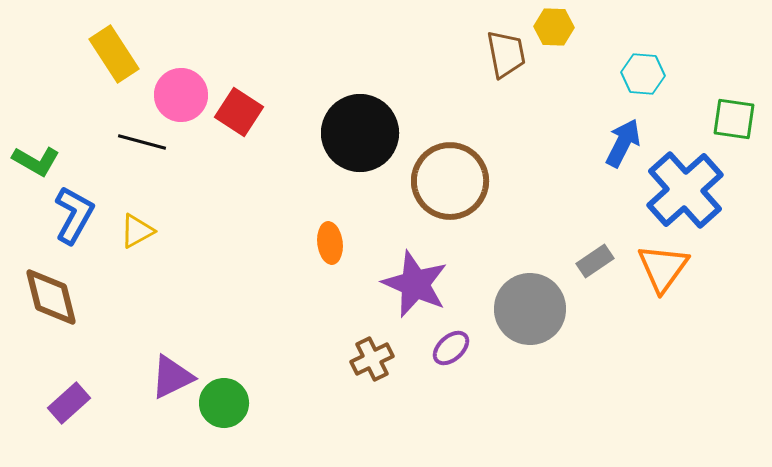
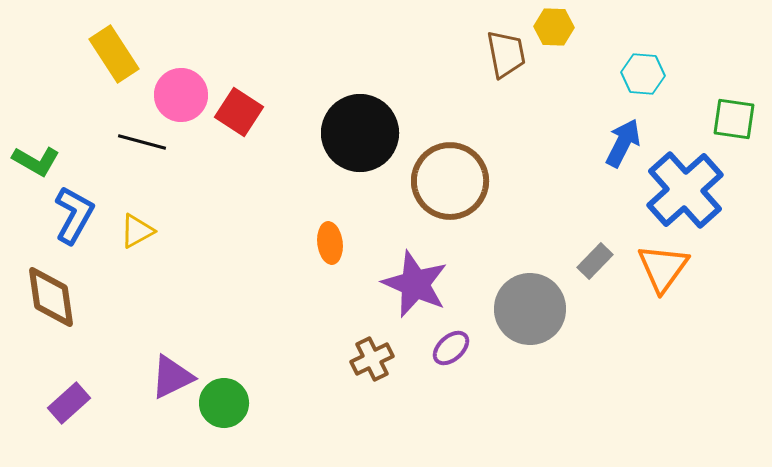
gray rectangle: rotated 12 degrees counterclockwise
brown diamond: rotated 6 degrees clockwise
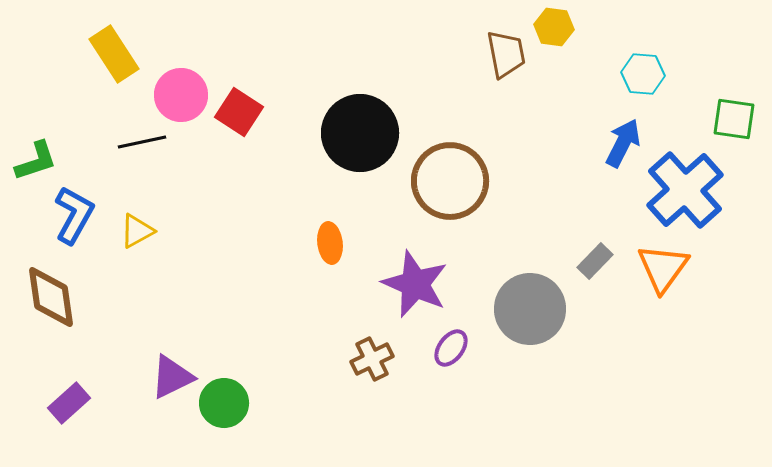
yellow hexagon: rotated 6 degrees clockwise
black line: rotated 27 degrees counterclockwise
green L-shape: rotated 48 degrees counterclockwise
purple ellipse: rotated 12 degrees counterclockwise
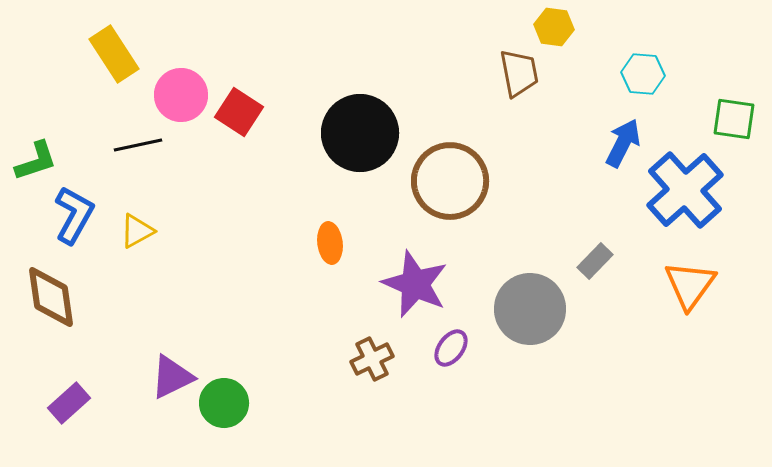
brown trapezoid: moved 13 px right, 19 px down
black line: moved 4 px left, 3 px down
orange triangle: moved 27 px right, 17 px down
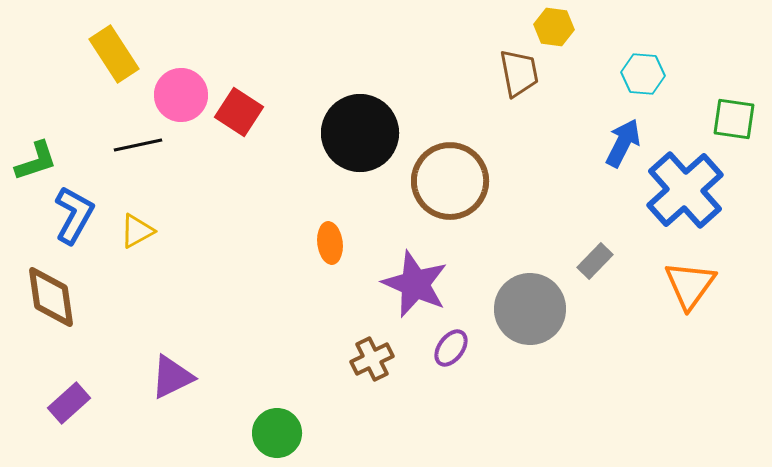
green circle: moved 53 px right, 30 px down
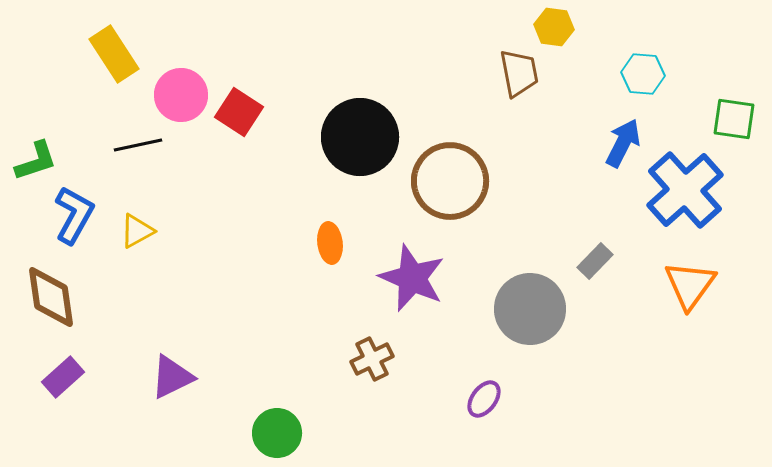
black circle: moved 4 px down
purple star: moved 3 px left, 6 px up
purple ellipse: moved 33 px right, 51 px down
purple rectangle: moved 6 px left, 26 px up
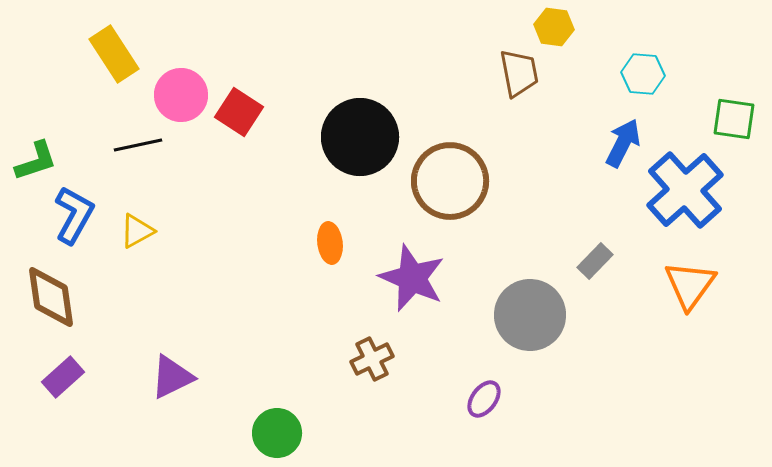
gray circle: moved 6 px down
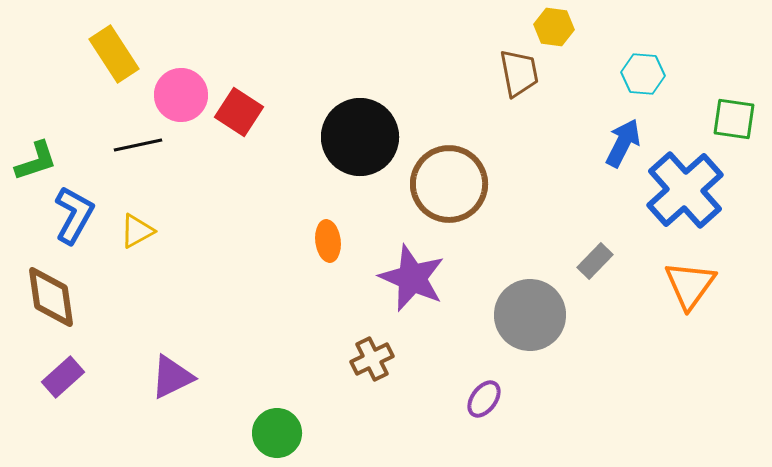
brown circle: moved 1 px left, 3 px down
orange ellipse: moved 2 px left, 2 px up
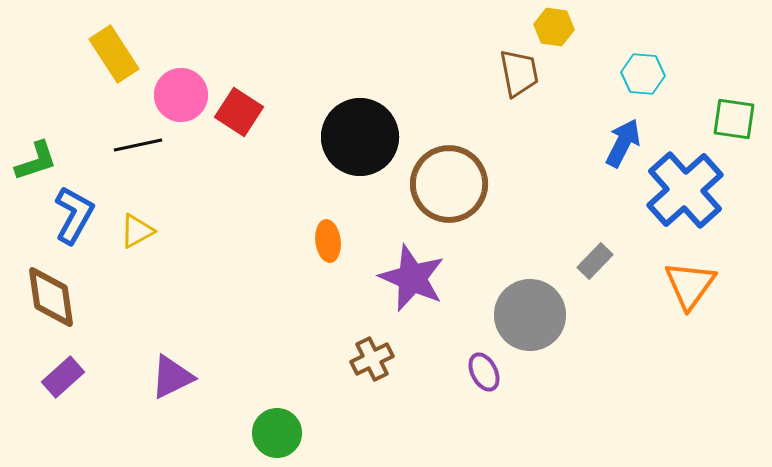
purple ellipse: moved 27 px up; rotated 63 degrees counterclockwise
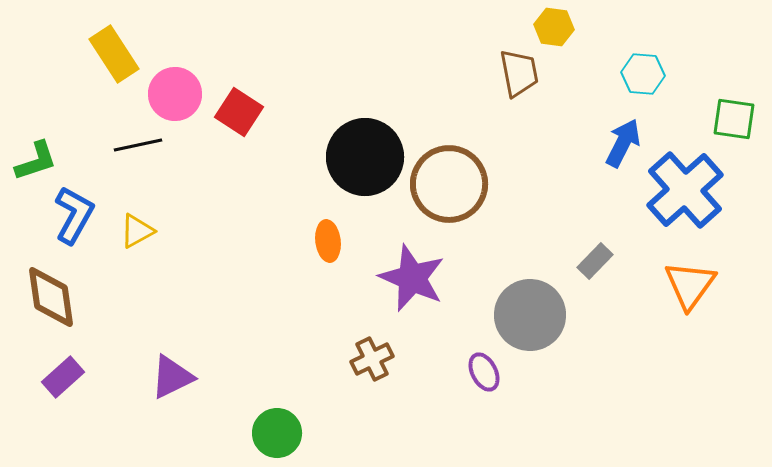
pink circle: moved 6 px left, 1 px up
black circle: moved 5 px right, 20 px down
